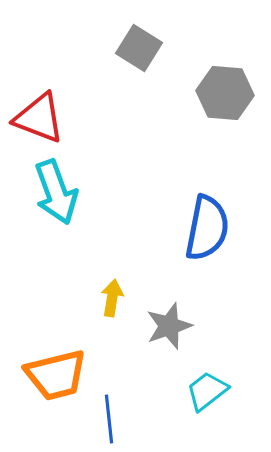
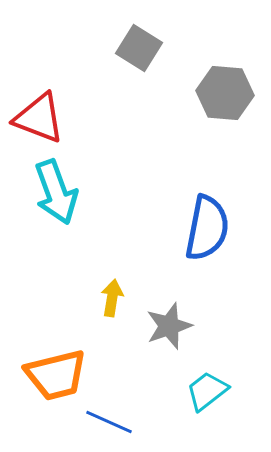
blue line: moved 3 px down; rotated 60 degrees counterclockwise
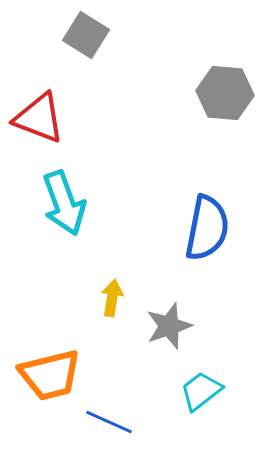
gray square: moved 53 px left, 13 px up
cyan arrow: moved 8 px right, 11 px down
orange trapezoid: moved 6 px left
cyan trapezoid: moved 6 px left
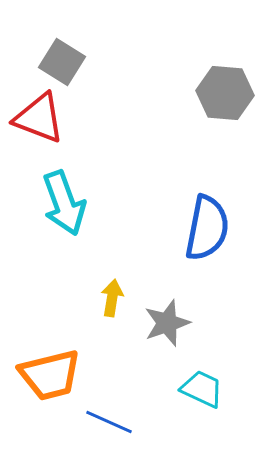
gray square: moved 24 px left, 27 px down
gray star: moved 2 px left, 3 px up
cyan trapezoid: moved 1 px right, 2 px up; rotated 63 degrees clockwise
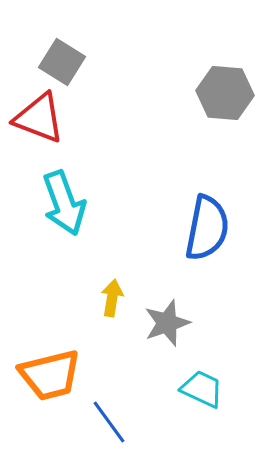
blue line: rotated 30 degrees clockwise
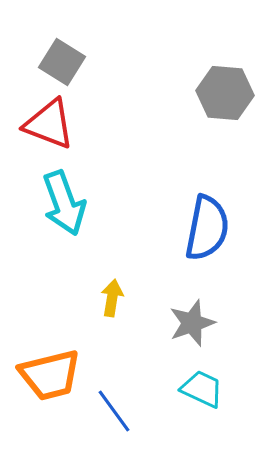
red triangle: moved 10 px right, 6 px down
gray star: moved 25 px right
blue line: moved 5 px right, 11 px up
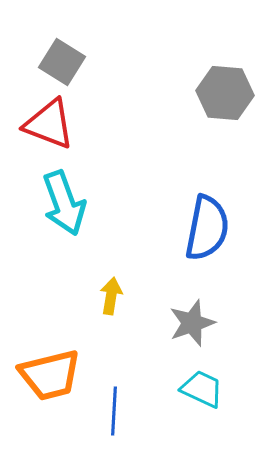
yellow arrow: moved 1 px left, 2 px up
blue line: rotated 39 degrees clockwise
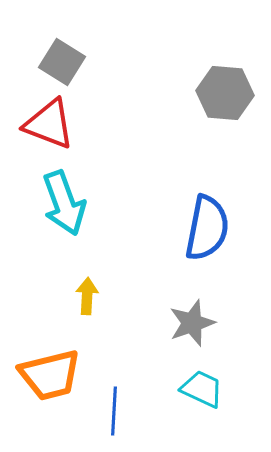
yellow arrow: moved 24 px left; rotated 6 degrees counterclockwise
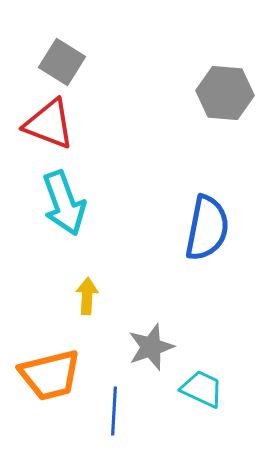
gray star: moved 41 px left, 24 px down
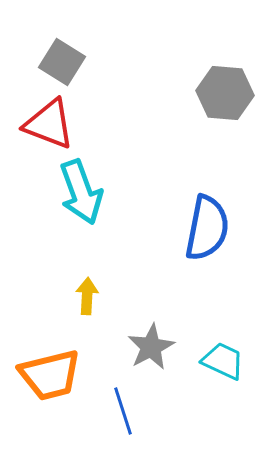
cyan arrow: moved 17 px right, 11 px up
gray star: rotated 9 degrees counterclockwise
cyan trapezoid: moved 21 px right, 28 px up
blue line: moved 9 px right; rotated 21 degrees counterclockwise
